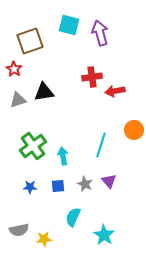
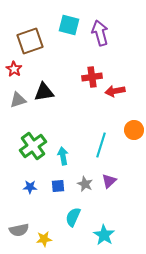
purple triangle: rotated 28 degrees clockwise
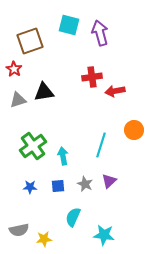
cyan star: rotated 25 degrees counterclockwise
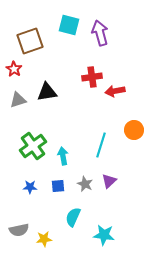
black triangle: moved 3 px right
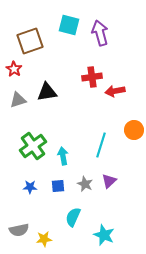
cyan star: rotated 15 degrees clockwise
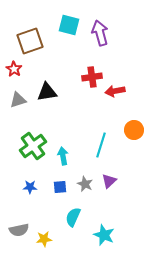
blue square: moved 2 px right, 1 px down
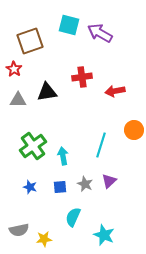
purple arrow: rotated 45 degrees counterclockwise
red cross: moved 10 px left
gray triangle: rotated 18 degrees clockwise
blue star: rotated 16 degrees clockwise
